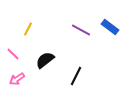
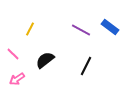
yellow line: moved 2 px right
black line: moved 10 px right, 10 px up
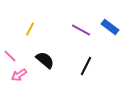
pink line: moved 3 px left, 2 px down
black semicircle: rotated 78 degrees clockwise
pink arrow: moved 2 px right, 4 px up
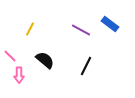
blue rectangle: moved 3 px up
pink arrow: rotated 56 degrees counterclockwise
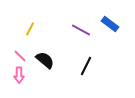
pink line: moved 10 px right
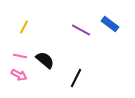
yellow line: moved 6 px left, 2 px up
pink line: rotated 32 degrees counterclockwise
black line: moved 10 px left, 12 px down
pink arrow: rotated 63 degrees counterclockwise
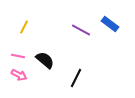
pink line: moved 2 px left
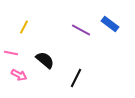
pink line: moved 7 px left, 3 px up
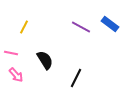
purple line: moved 3 px up
black semicircle: rotated 18 degrees clockwise
pink arrow: moved 3 px left; rotated 21 degrees clockwise
